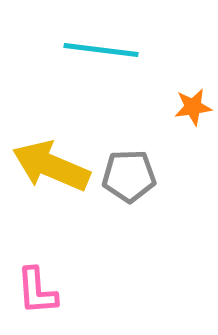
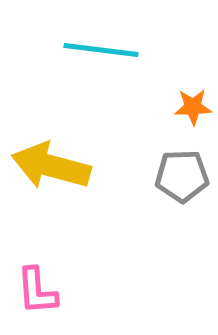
orange star: rotated 6 degrees clockwise
yellow arrow: rotated 8 degrees counterclockwise
gray pentagon: moved 53 px right
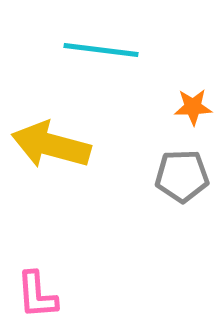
yellow arrow: moved 21 px up
pink L-shape: moved 4 px down
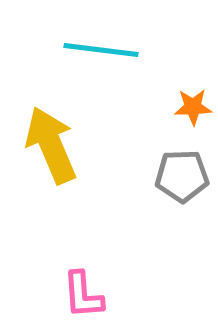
yellow arrow: rotated 52 degrees clockwise
pink L-shape: moved 46 px right
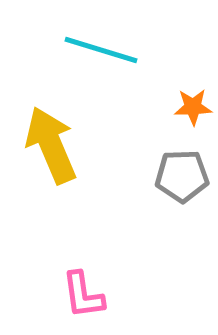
cyan line: rotated 10 degrees clockwise
pink L-shape: rotated 4 degrees counterclockwise
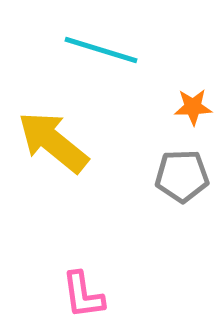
yellow arrow: moved 2 px right, 3 px up; rotated 28 degrees counterclockwise
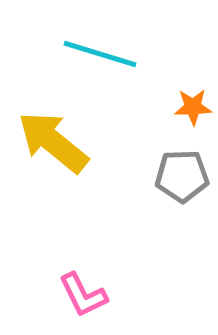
cyan line: moved 1 px left, 4 px down
pink L-shape: rotated 18 degrees counterclockwise
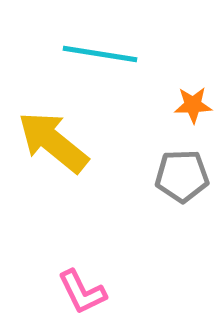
cyan line: rotated 8 degrees counterclockwise
orange star: moved 2 px up
pink L-shape: moved 1 px left, 3 px up
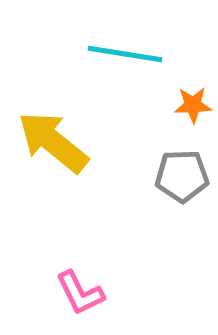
cyan line: moved 25 px right
pink L-shape: moved 2 px left, 1 px down
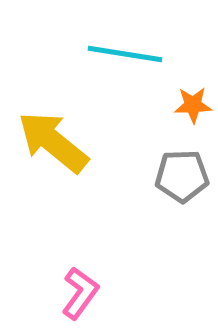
pink L-shape: rotated 118 degrees counterclockwise
